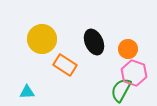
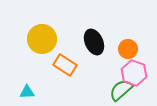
green semicircle: rotated 20 degrees clockwise
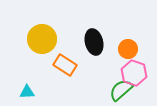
black ellipse: rotated 10 degrees clockwise
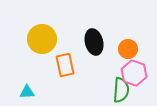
orange rectangle: rotated 45 degrees clockwise
green semicircle: rotated 135 degrees clockwise
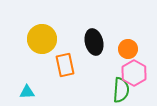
pink hexagon: rotated 10 degrees clockwise
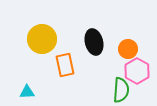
pink hexagon: moved 3 px right, 2 px up
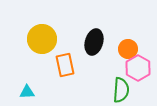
black ellipse: rotated 30 degrees clockwise
pink hexagon: moved 1 px right, 3 px up
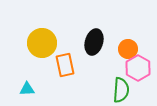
yellow circle: moved 4 px down
cyan triangle: moved 3 px up
